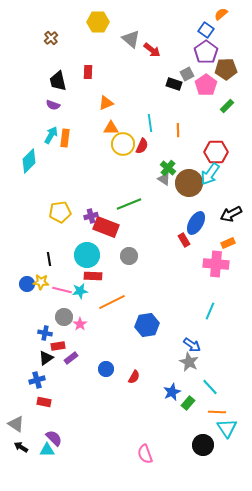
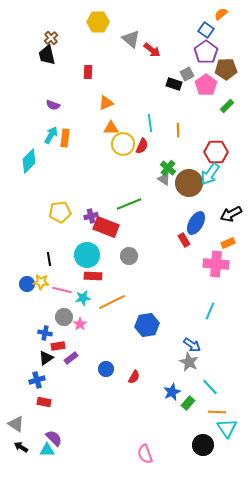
black trapezoid at (58, 81): moved 11 px left, 26 px up
cyan star at (80, 291): moved 3 px right, 7 px down
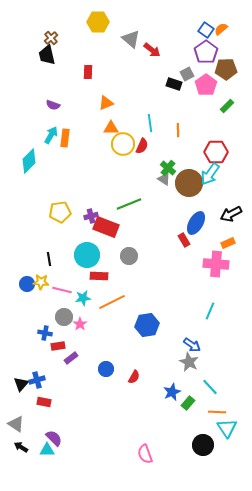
orange semicircle at (221, 14): moved 15 px down
red rectangle at (93, 276): moved 6 px right
black triangle at (46, 358): moved 25 px left, 26 px down; rotated 14 degrees counterclockwise
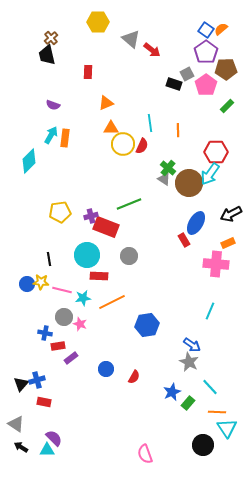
pink star at (80, 324): rotated 16 degrees counterclockwise
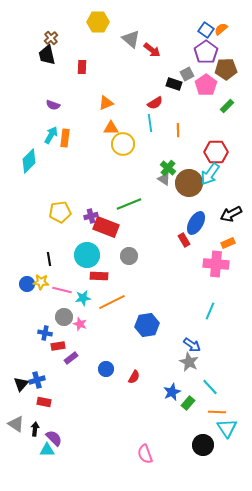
red rectangle at (88, 72): moved 6 px left, 5 px up
red semicircle at (142, 146): moved 13 px right, 43 px up; rotated 35 degrees clockwise
black arrow at (21, 447): moved 14 px right, 18 px up; rotated 64 degrees clockwise
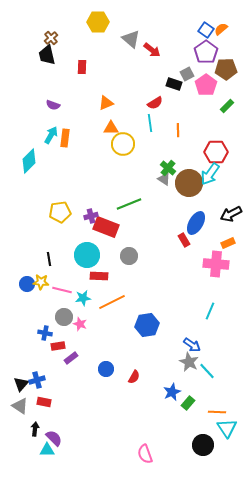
cyan line at (210, 387): moved 3 px left, 16 px up
gray triangle at (16, 424): moved 4 px right, 18 px up
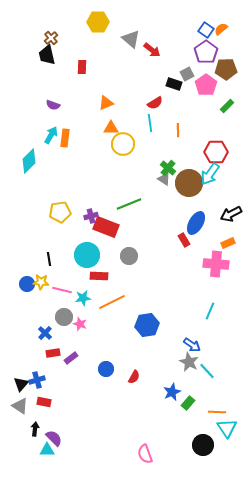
blue cross at (45, 333): rotated 32 degrees clockwise
red rectangle at (58, 346): moved 5 px left, 7 px down
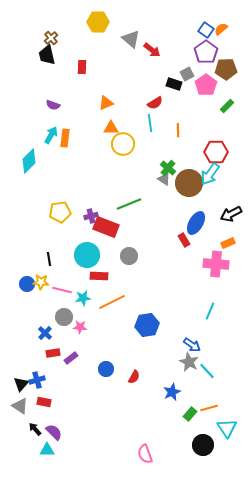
pink star at (80, 324): moved 3 px down; rotated 16 degrees counterclockwise
green rectangle at (188, 403): moved 2 px right, 11 px down
orange line at (217, 412): moved 8 px left, 4 px up; rotated 18 degrees counterclockwise
black arrow at (35, 429): rotated 48 degrees counterclockwise
purple semicircle at (54, 438): moved 6 px up
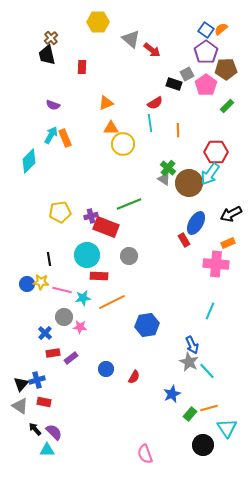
orange rectangle at (65, 138): rotated 30 degrees counterclockwise
blue arrow at (192, 345): rotated 30 degrees clockwise
blue star at (172, 392): moved 2 px down
